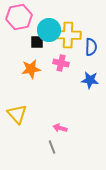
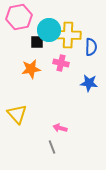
blue star: moved 1 px left, 3 px down
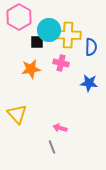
pink hexagon: rotated 20 degrees counterclockwise
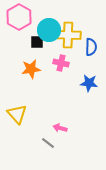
gray line: moved 4 px left, 4 px up; rotated 32 degrees counterclockwise
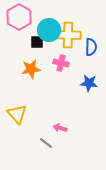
gray line: moved 2 px left
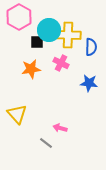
pink cross: rotated 14 degrees clockwise
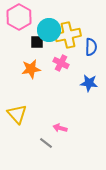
yellow cross: rotated 15 degrees counterclockwise
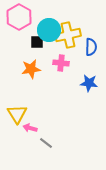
pink cross: rotated 21 degrees counterclockwise
yellow triangle: rotated 10 degrees clockwise
pink arrow: moved 30 px left
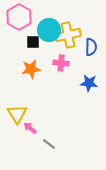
black square: moved 4 px left
pink arrow: rotated 24 degrees clockwise
gray line: moved 3 px right, 1 px down
